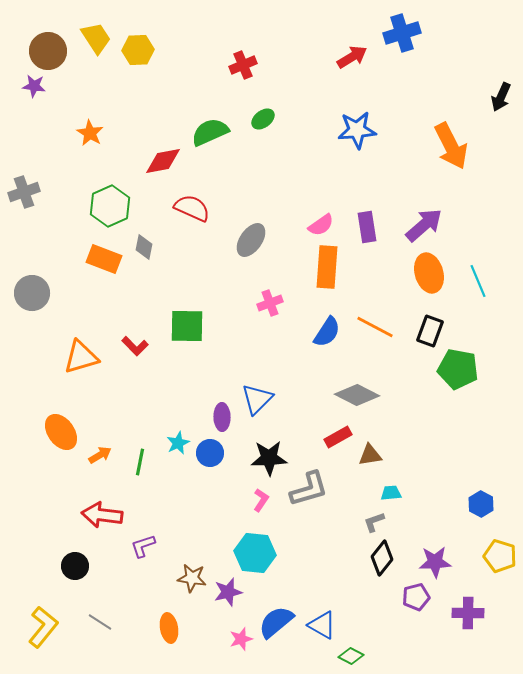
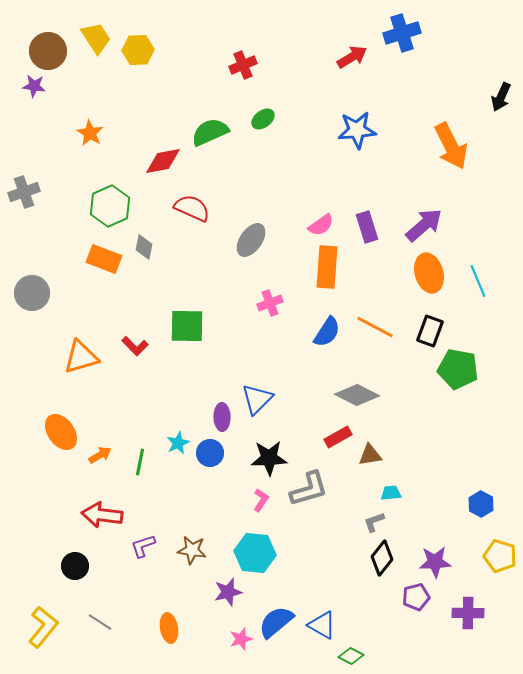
purple rectangle at (367, 227): rotated 8 degrees counterclockwise
brown star at (192, 578): moved 28 px up
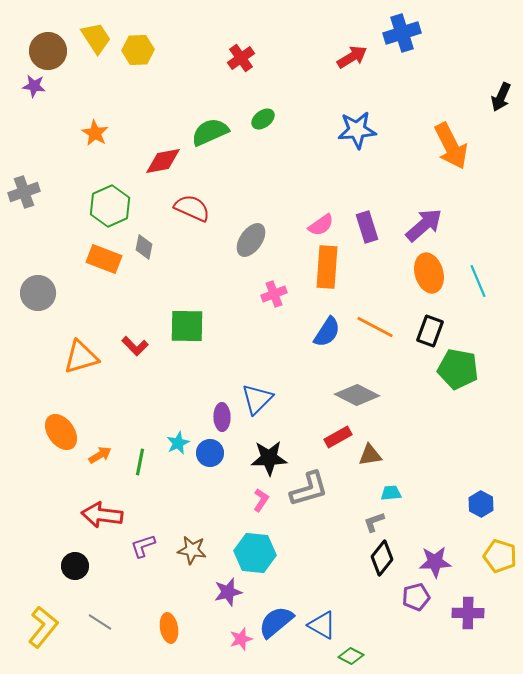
red cross at (243, 65): moved 2 px left, 7 px up; rotated 12 degrees counterclockwise
orange star at (90, 133): moved 5 px right
gray circle at (32, 293): moved 6 px right
pink cross at (270, 303): moved 4 px right, 9 px up
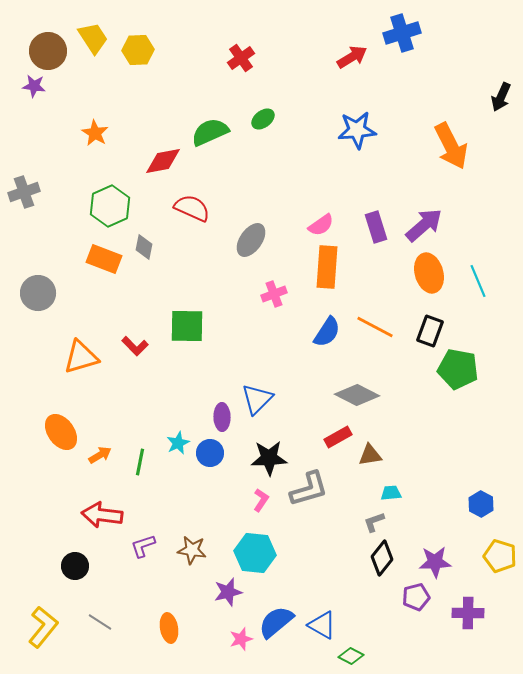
yellow trapezoid at (96, 38): moved 3 px left
purple rectangle at (367, 227): moved 9 px right
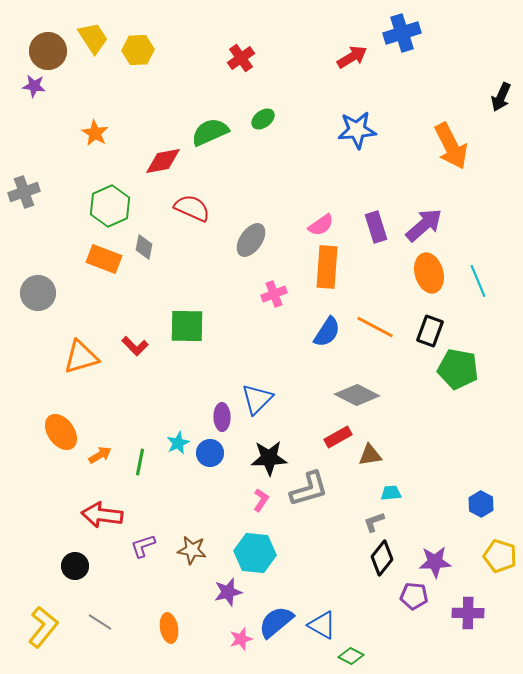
purple pentagon at (416, 597): moved 2 px left, 1 px up; rotated 20 degrees clockwise
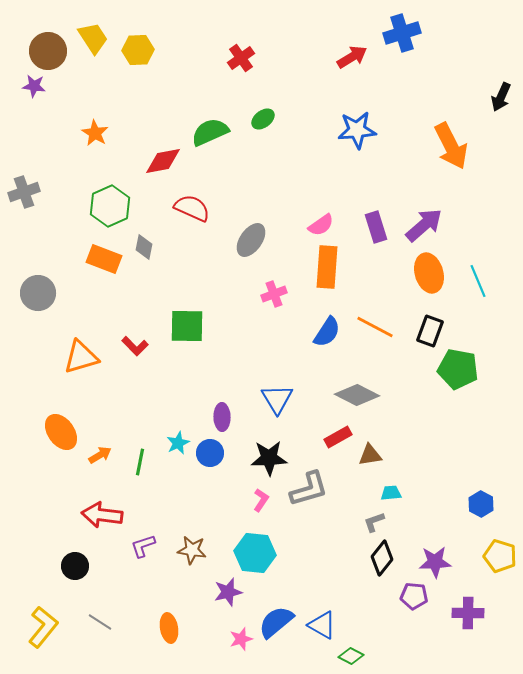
blue triangle at (257, 399): moved 20 px right; rotated 16 degrees counterclockwise
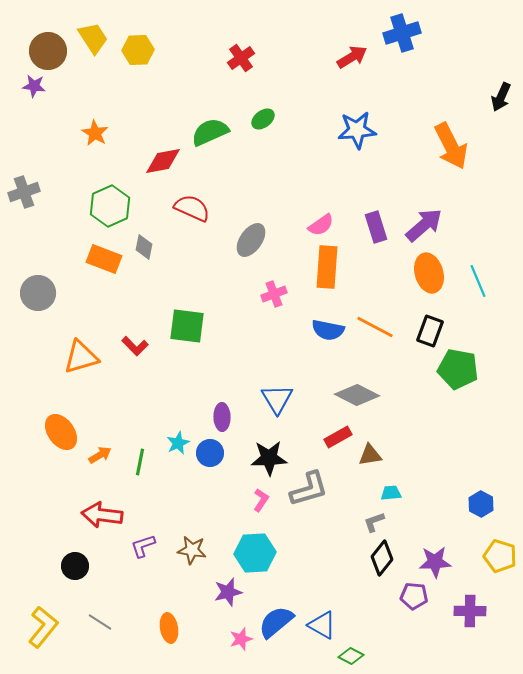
green square at (187, 326): rotated 6 degrees clockwise
blue semicircle at (327, 332): moved 1 px right, 2 px up; rotated 68 degrees clockwise
cyan hexagon at (255, 553): rotated 9 degrees counterclockwise
purple cross at (468, 613): moved 2 px right, 2 px up
